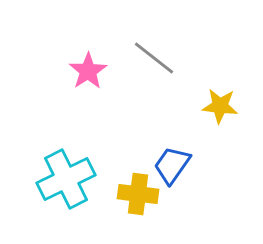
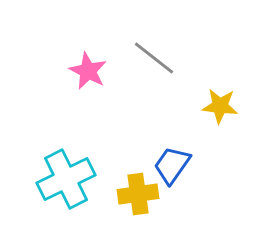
pink star: rotated 12 degrees counterclockwise
yellow cross: rotated 15 degrees counterclockwise
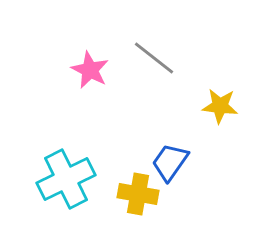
pink star: moved 2 px right, 1 px up
blue trapezoid: moved 2 px left, 3 px up
yellow cross: rotated 18 degrees clockwise
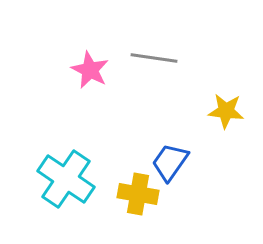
gray line: rotated 30 degrees counterclockwise
yellow star: moved 6 px right, 5 px down
cyan cross: rotated 30 degrees counterclockwise
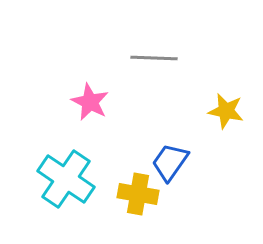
gray line: rotated 6 degrees counterclockwise
pink star: moved 32 px down
yellow star: rotated 6 degrees clockwise
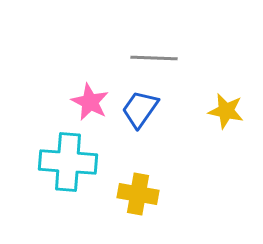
blue trapezoid: moved 30 px left, 53 px up
cyan cross: moved 2 px right, 17 px up; rotated 30 degrees counterclockwise
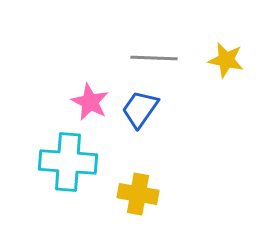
yellow star: moved 51 px up
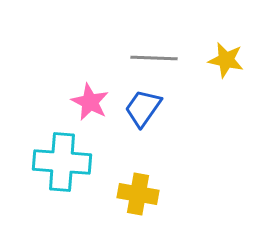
blue trapezoid: moved 3 px right, 1 px up
cyan cross: moved 6 px left
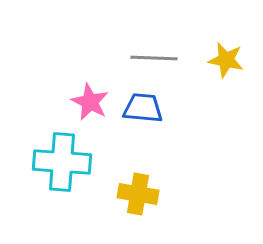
blue trapezoid: rotated 60 degrees clockwise
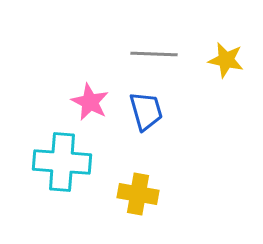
gray line: moved 4 px up
blue trapezoid: moved 3 px right, 3 px down; rotated 69 degrees clockwise
